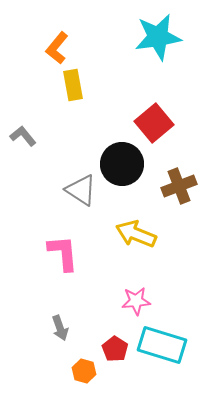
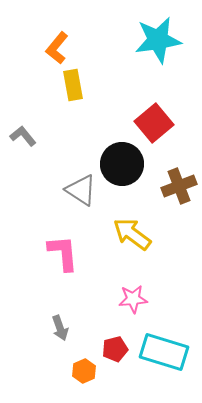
cyan star: moved 3 px down
yellow arrow: moved 4 px left; rotated 15 degrees clockwise
pink star: moved 3 px left, 2 px up
cyan rectangle: moved 2 px right, 7 px down
red pentagon: rotated 25 degrees clockwise
orange hexagon: rotated 20 degrees clockwise
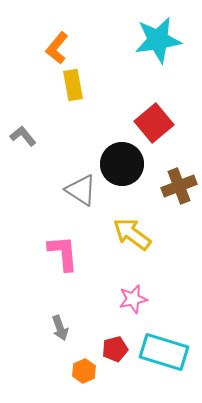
pink star: rotated 8 degrees counterclockwise
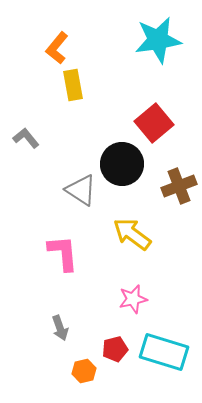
gray L-shape: moved 3 px right, 2 px down
orange hexagon: rotated 10 degrees clockwise
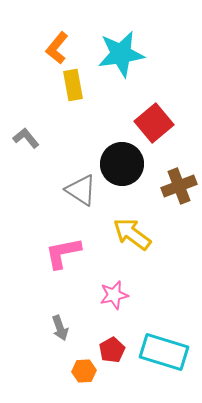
cyan star: moved 37 px left, 14 px down
pink L-shape: rotated 96 degrees counterclockwise
pink star: moved 19 px left, 4 px up
red pentagon: moved 3 px left, 1 px down; rotated 15 degrees counterclockwise
orange hexagon: rotated 10 degrees clockwise
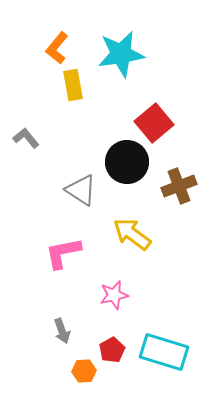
black circle: moved 5 px right, 2 px up
gray arrow: moved 2 px right, 3 px down
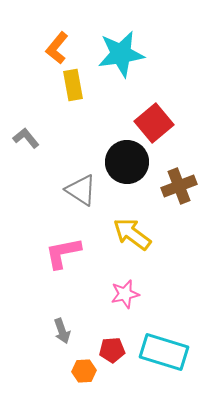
pink star: moved 11 px right, 1 px up
red pentagon: rotated 25 degrees clockwise
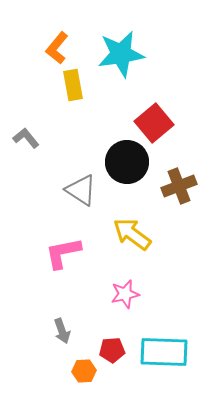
cyan rectangle: rotated 15 degrees counterclockwise
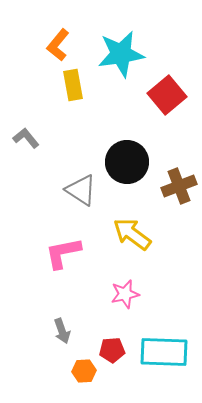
orange L-shape: moved 1 px right, 3 px up
red square: moved 13 px right, 28 px up
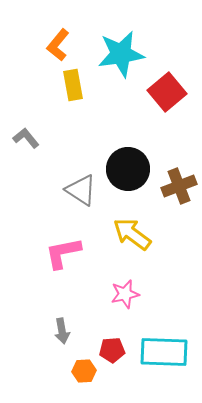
red square: moved 3 px up
black circle: moved 1 px right, 7 px down
gray arrow: rotated 10 degrees clockwise
